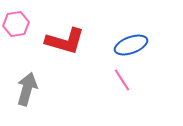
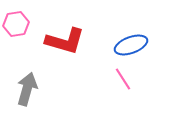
pink line: moved 1 px right, 1 px up
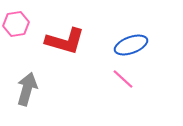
pink line: rotated 15 degrees counterclockwise
